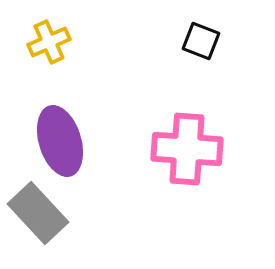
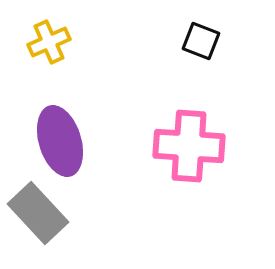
pink cross: moved 2 px right, 3 px up
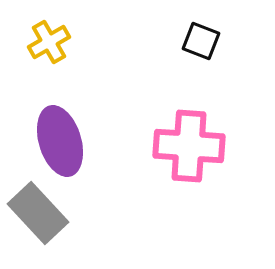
yellow cross: rotated 6 degrees counterclockwise
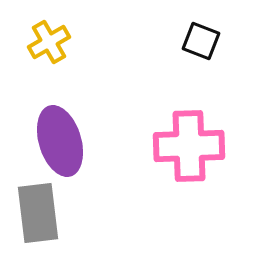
pink cross: rotated 6 degrees counterclockwise
gray rectangle: rotated 36 degrees clockwise
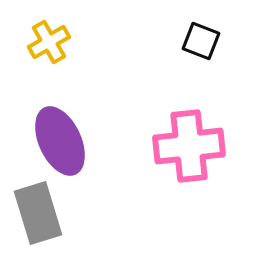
purple ellipse: rotated 8 degrees counterclockwise
pink cross: rotated 4 degrees counterclockwise
gray rectangle: rotated 10 degrees counterclockwise
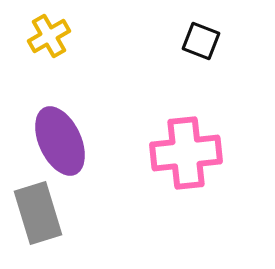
yellow cross: moved 6 px up
pink cross: moved 3 px left, 7 px down
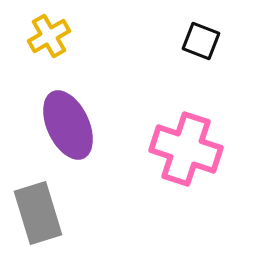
purple ellipse: moved 8 px right, 16 px up
pink cross: moved 4 px up; rotated 24 degrees clockwise
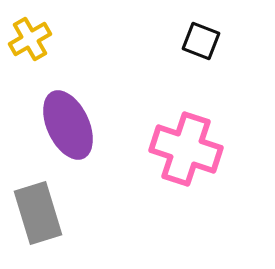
yellow cross: moved 19 px left, 3 px down
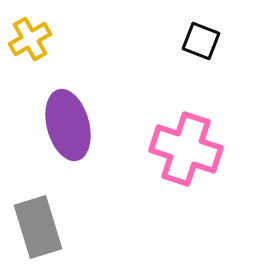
purple ellipse: rotated 10 degrees clockwise
gray rectangle: moved 14 px down
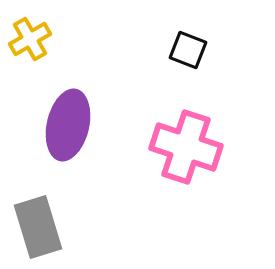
black square: moved 13 px left, 9 px down
purple ellipse: rotated 28 degrees clockwise
pink cross: moved 2 px up
